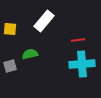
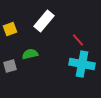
yellow square: rotated 24 degrees counterclockwise
red line: rotated 56 degrees clockwise
cyan cross: rotated 15 degrees clockwise
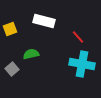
white rectangle: rotated 65 degrees clockwise
red line: moved 3 px up
green semicircle: moved 1 px right
gray square: moved 2 px right, 3 px down; rotated 24 degrees counterclockwise
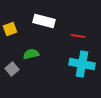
red line: moved 1 px up; rotated 40 degrees counterclockwise
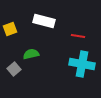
gray square: moved 2 px right
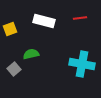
red line: moved 2 px right, 18 px up; rotated 16 degrees counterclockwise
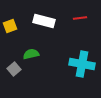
yellow square: moved 3 px up
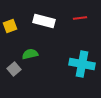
green semicircle: moved 1 px left
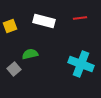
cyan cross: moved 1 px left; rotated 10 degrees clockwise
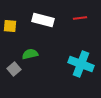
white rectangle: moved 1 px left, 1 px up
yellow square: rotated 24 degrees clockwise
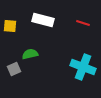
red line: moved 3 px right, 5 px down; rotated 24 degrees clockwise
cyan cross: moved 2 px right, 3 px down
gray square: rotated 16 degrees clockwise
